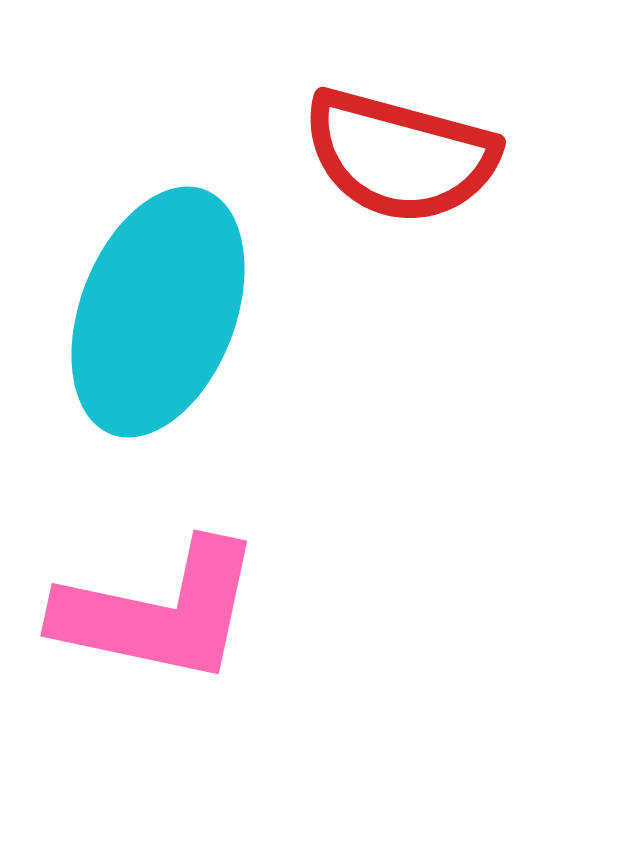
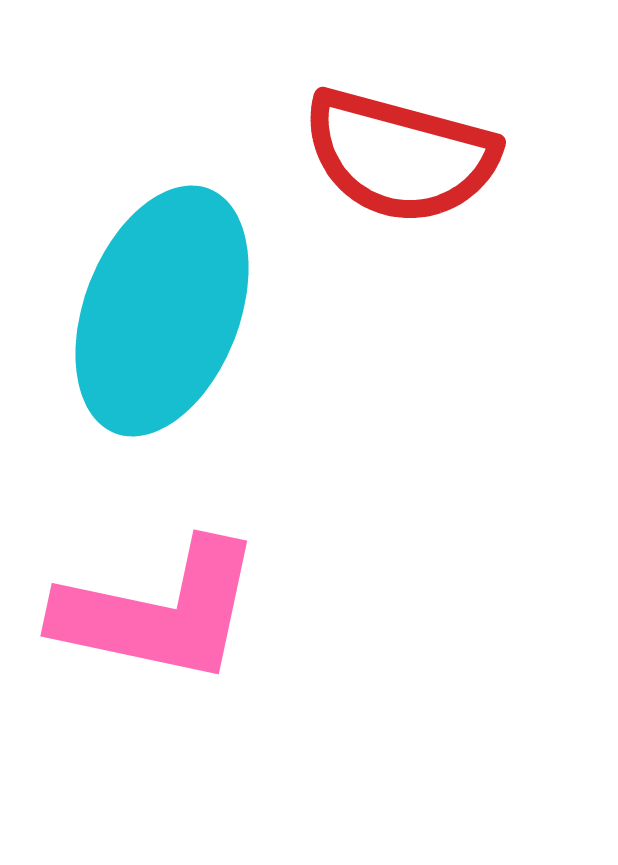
cyan ellipse: moved 4 px right, 1 px up
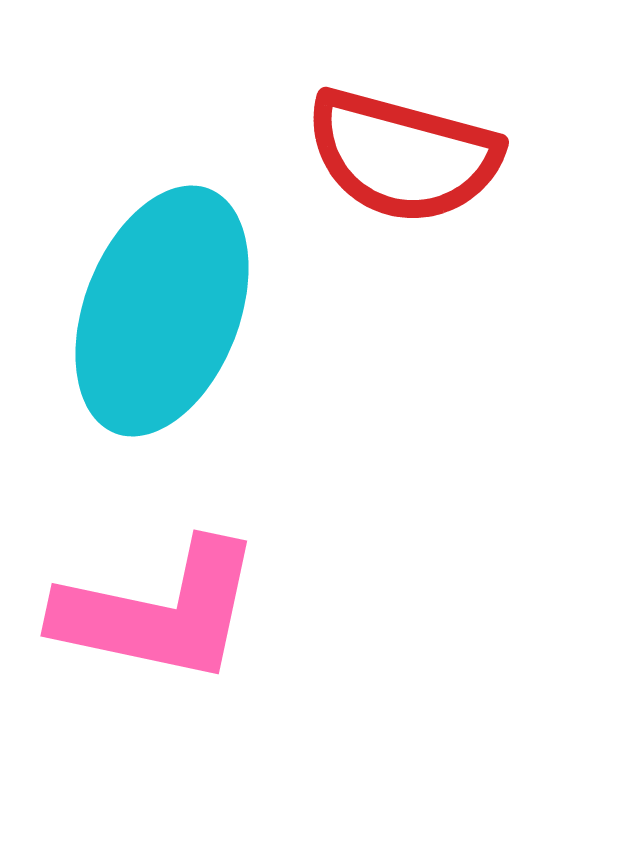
red semicircle: moved 3 px right
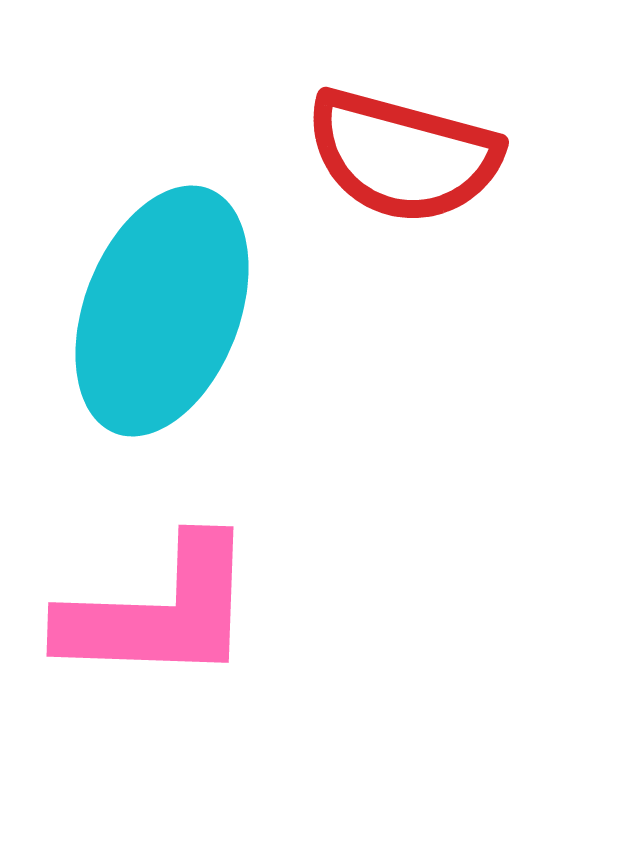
pink L-shape: rotated 10 degrees counterclockwise
